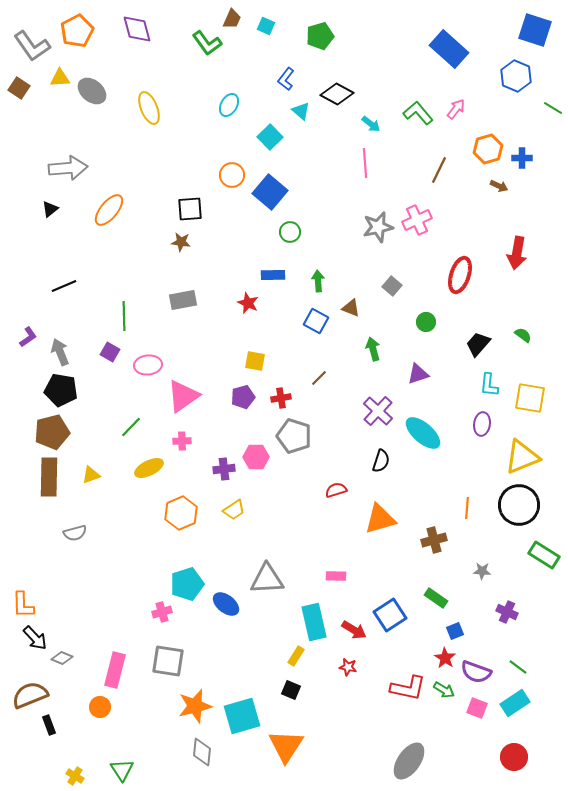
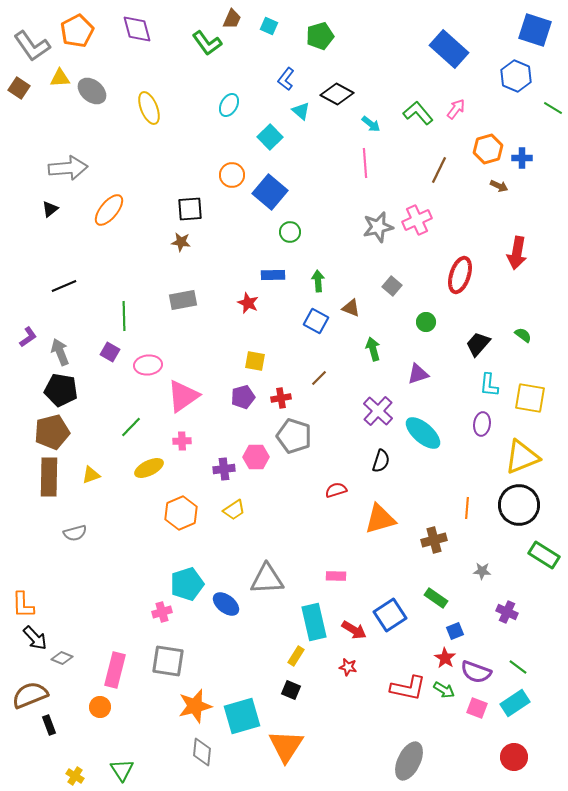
cyan square at (266, 26): moved 3 px right
gray ellipse at (409, 761): rotated 9 degrees counterclockwise
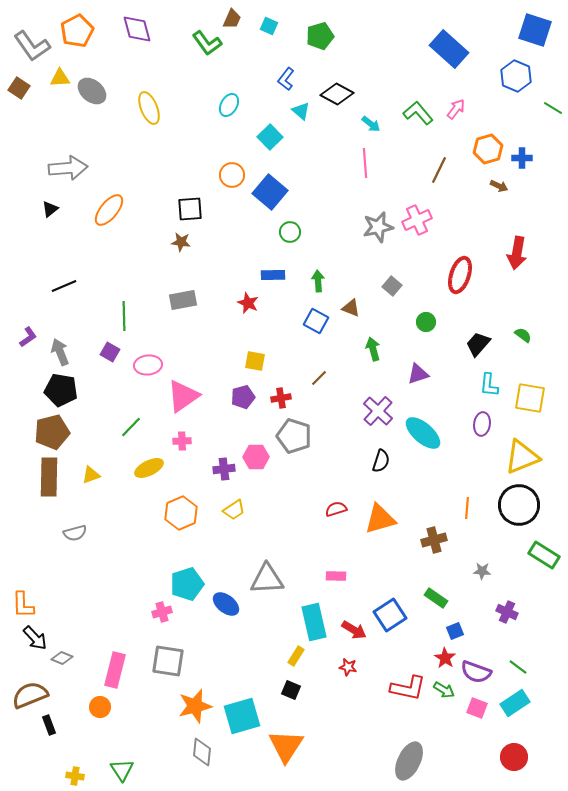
red semicircle at (336, 490): moved 19 px down
yellow cross at (75, 776): rotated 24 degrees counterclockwise
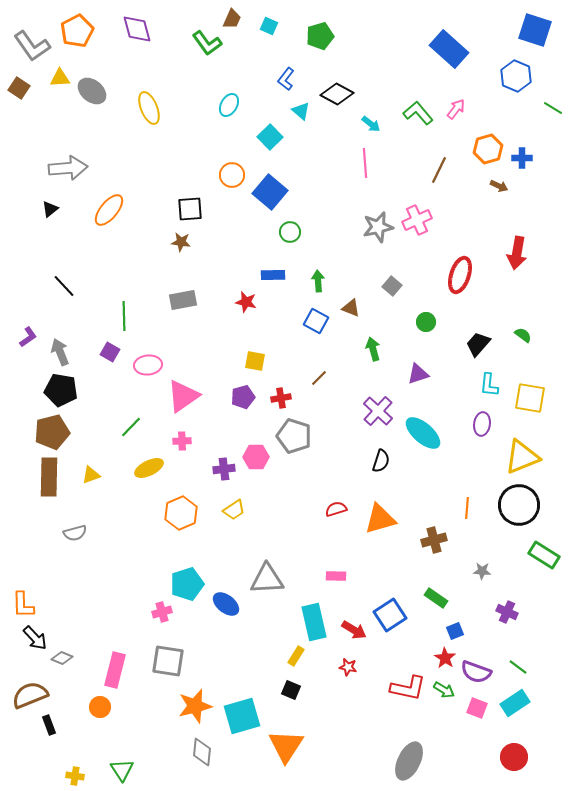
black line at (64, 286): rotated 70 degrees clockwise
red star at (248, 303): moved 2 px left, 1 px up; rotated 10 degrees counterclockwise
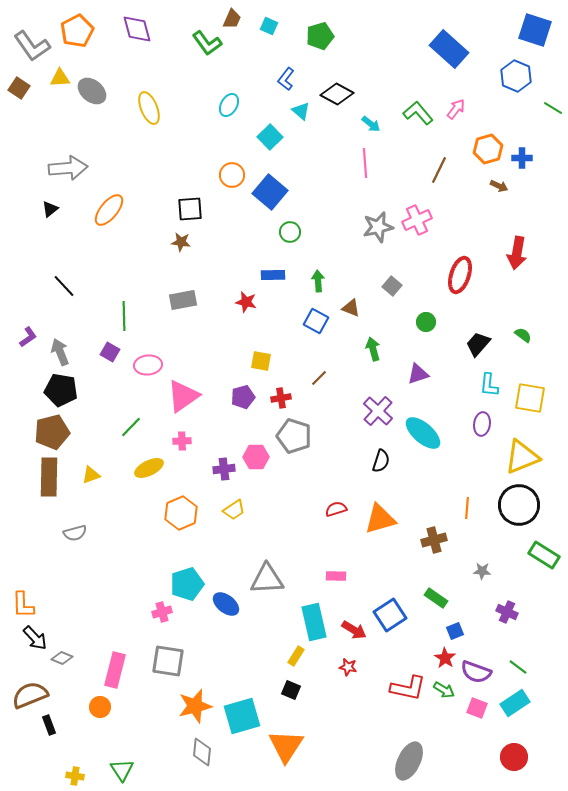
yellow square at (255, 361): moved 6 px right
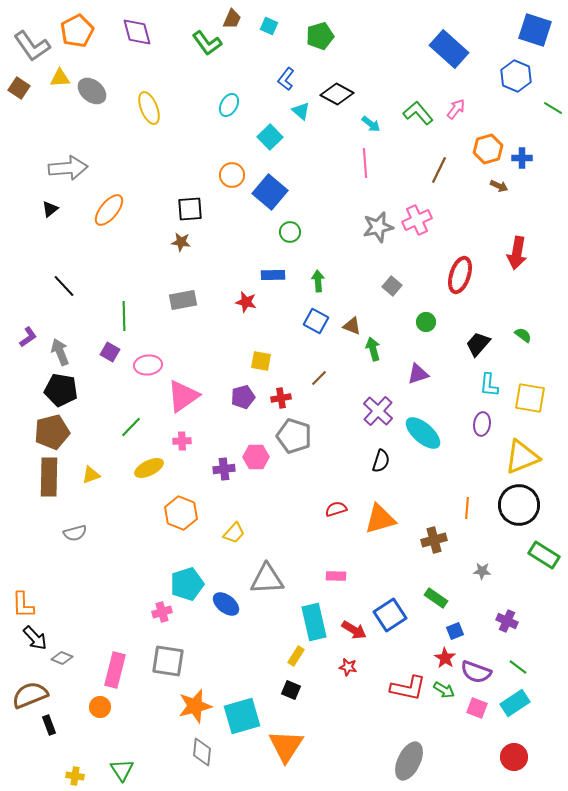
purple diamond at (137, 29): moved 3 px down
brown triangle at (351, 308): moved 1 px right, 18 px down
yellow trapezoid at (234, 510): moved 23 px down; rotated 15 degrees counterclockwise
orange hexagon at (181, 513): rotated 16 degrees counterclockwise
purple cross at (507, 612): moved 9 px down
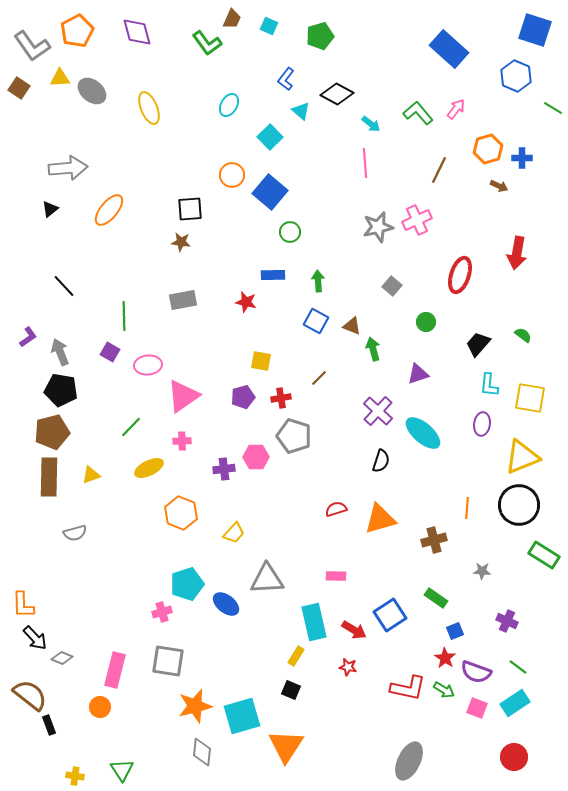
brown semicircle at (30, 695): rotated 60 degrees clockwise
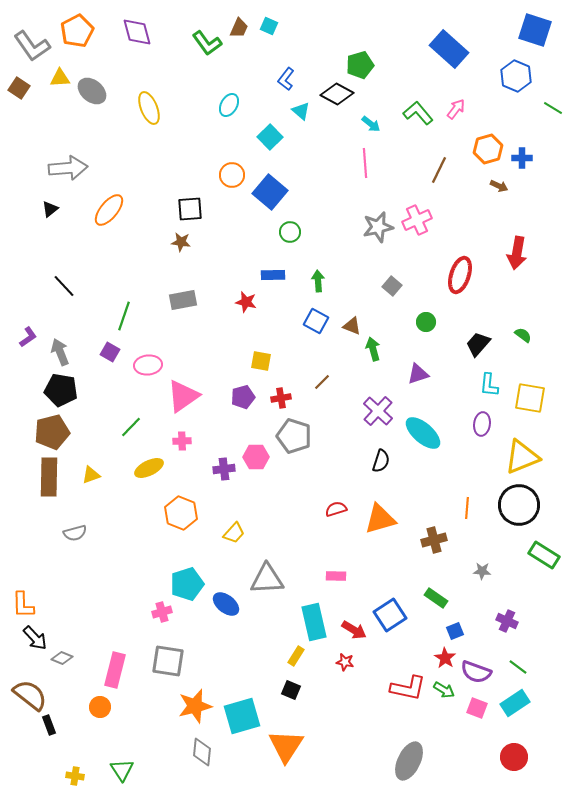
brown trapezoid at (232, 19): moved 7 px right, 9 px down
green pentagon at (320, 36): moved 40 px right, 29 px down
green line at (124, 316): rotated 20 degrees clockwise
brown line at (319, 378): moved 3 px right, 4 px down
red star at (348, 667): moved 3 px left, 5 px up
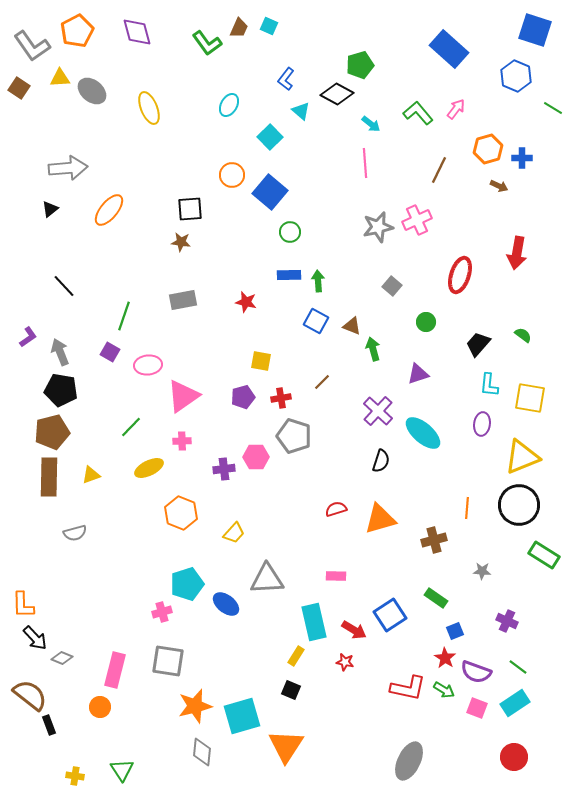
blue rectangle at (273, 275): moved 16 px right
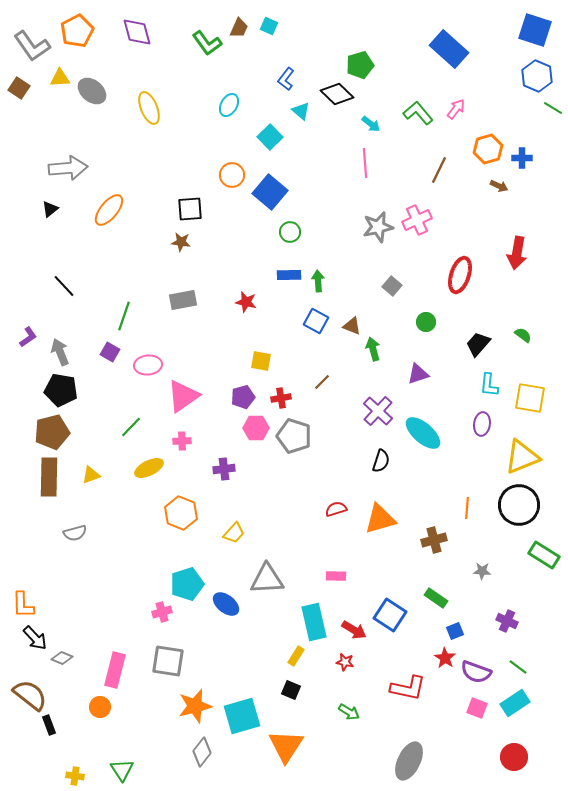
blue hexagon at (516, 76): moved 21 px right
black diamond at (337, 94): rotated 16 degrees clockwise
pink hexagon at (256, 457): moved 29 px up
blue square at (390, 615): rotated 24 degrees counterclockwise
green arrow at (444, 690): moved 95 px left, 22 px down
gray diamond at (202, 752): rotated 32 degrees clockwise
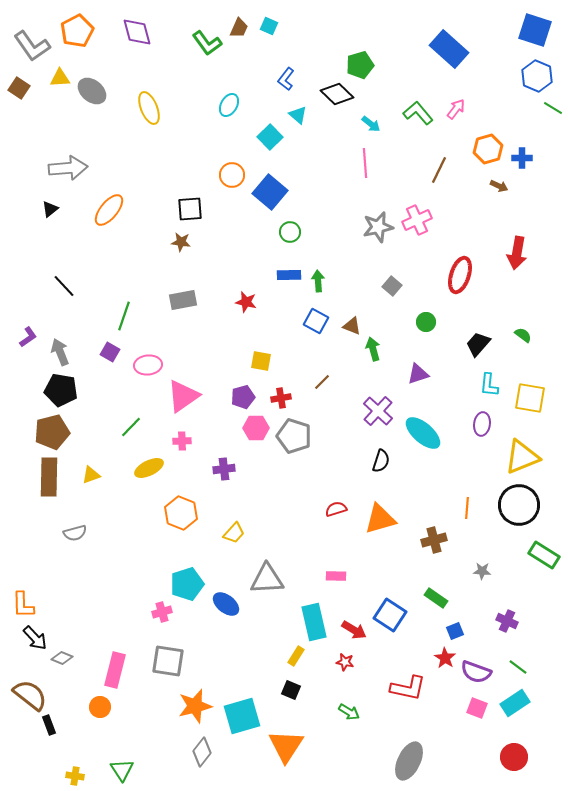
cyan triangle at (301, 111): moved 3 px left, 4 px down
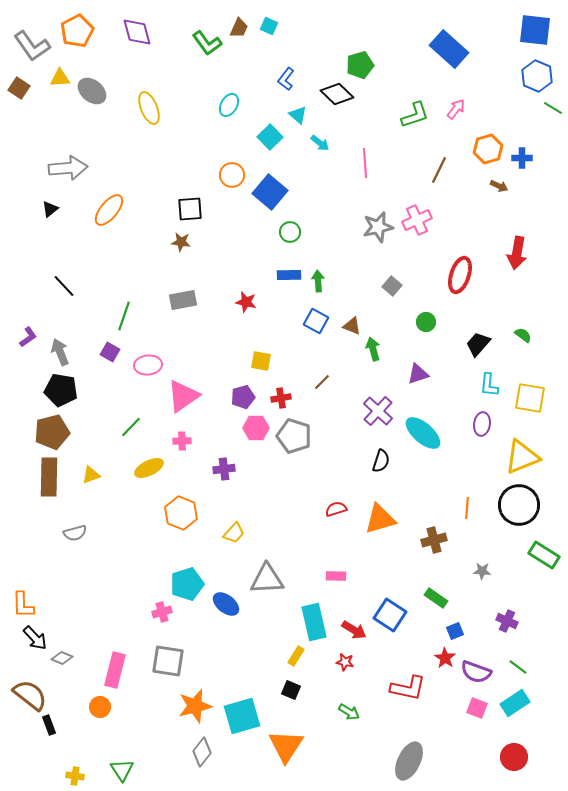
blue square at (535, 30): rotated 12 degrees counterclockwise
green L-shape at (418, 113): moved 3 px left, 2 px down; rotated 112 degrees clockwise
cyan arrow at (371, 124): moved 51 px left, 19 px down
